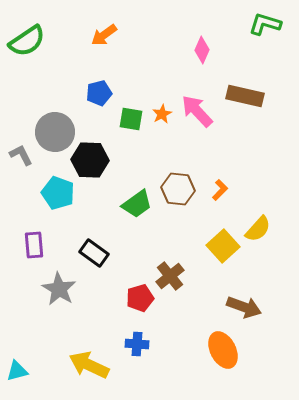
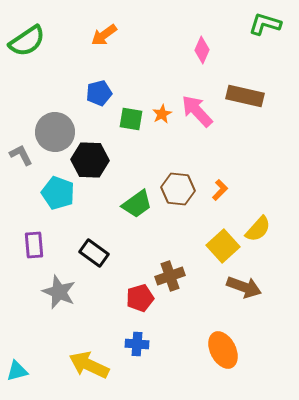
brown cross: rotated 20 degrees clockwise
gray star: moved 3 px down; rotated 8 degrees counterclockwise
brown arrow: moved 20 px up
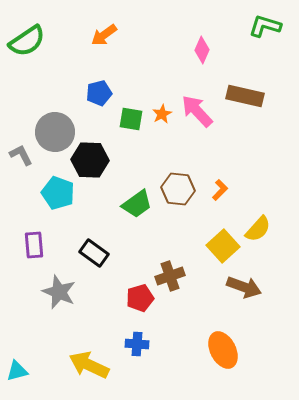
green L-shape: moved 2 px down
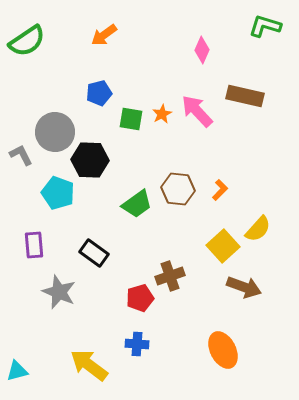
yellow arrow: rotated 12 degrees clockwise
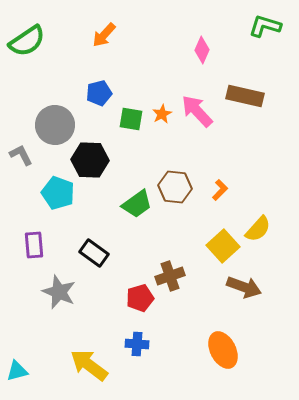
orange arrow: rotated 12 degrees counterclockwise
gray circle: moved 7 px up
brown hexagon: moved 3 px left, 2 px up
